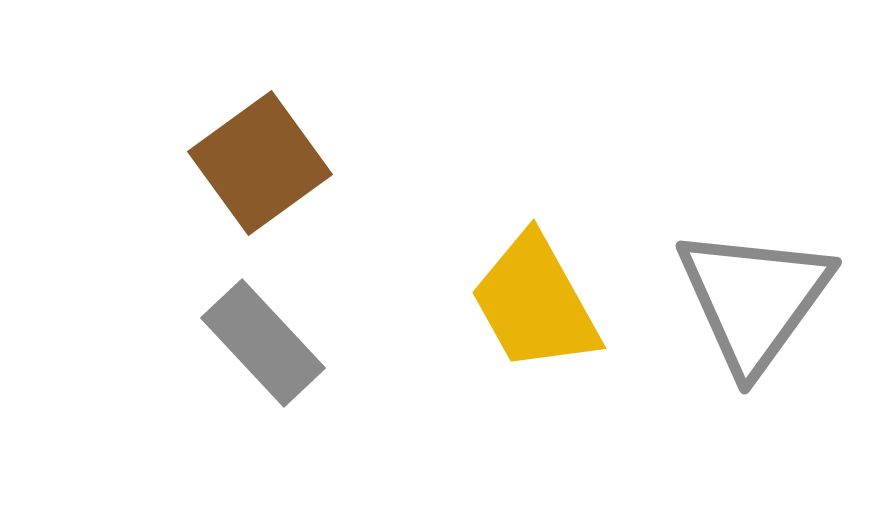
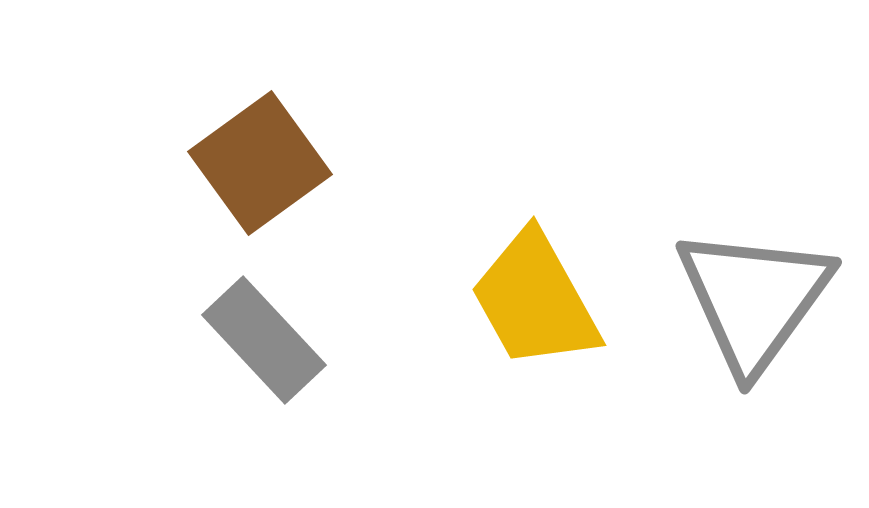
yellow trapezoid: moved 3 px up
gray rectangle: moved 1 px right, 3 px up
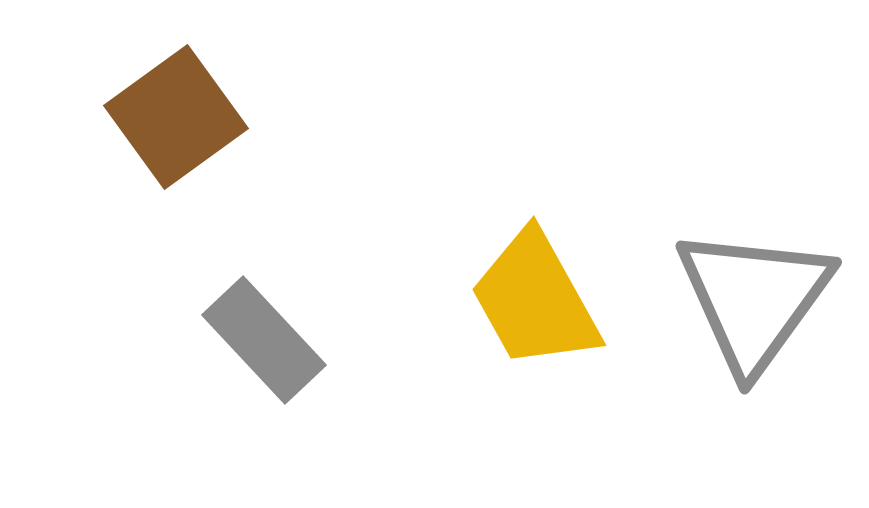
brown square: moved 84 px left, 46 px up
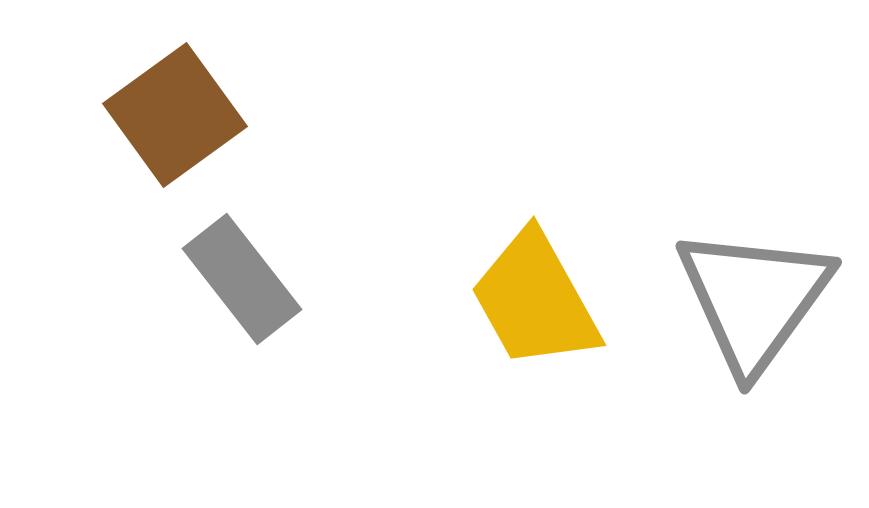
brown square: moved 1 px left, 2 px up
gray rectangle: moved 22 px left, 61 px up; rotated 5 degrees clockwise
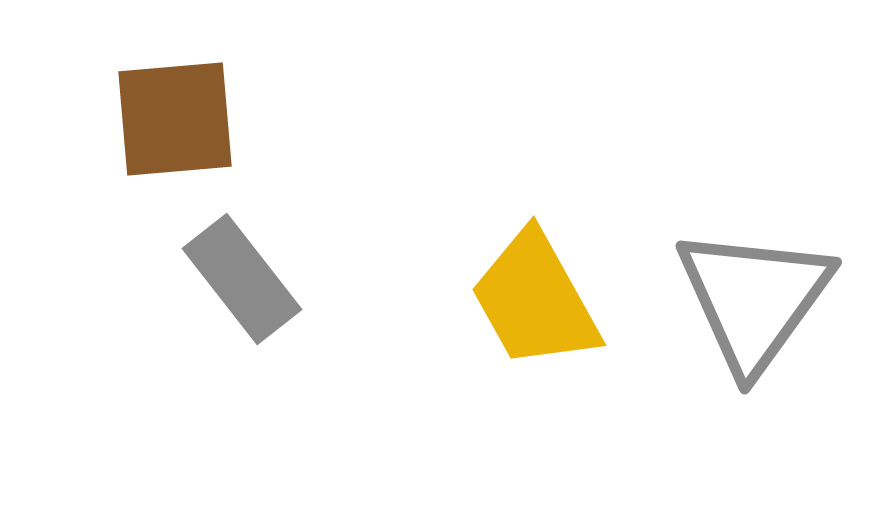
brown square: moved 4 px down; rotated 31 degrees clockwise
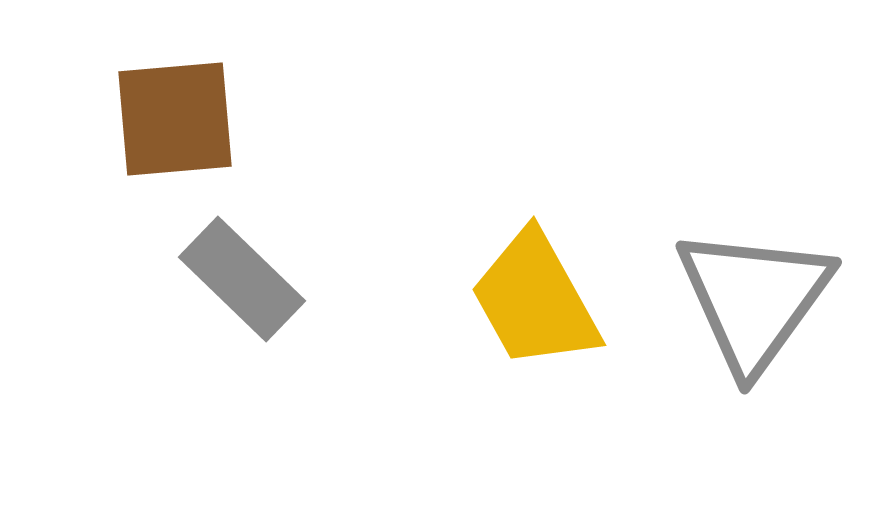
gray rectangle: rotated 8 degrees counterclockwise
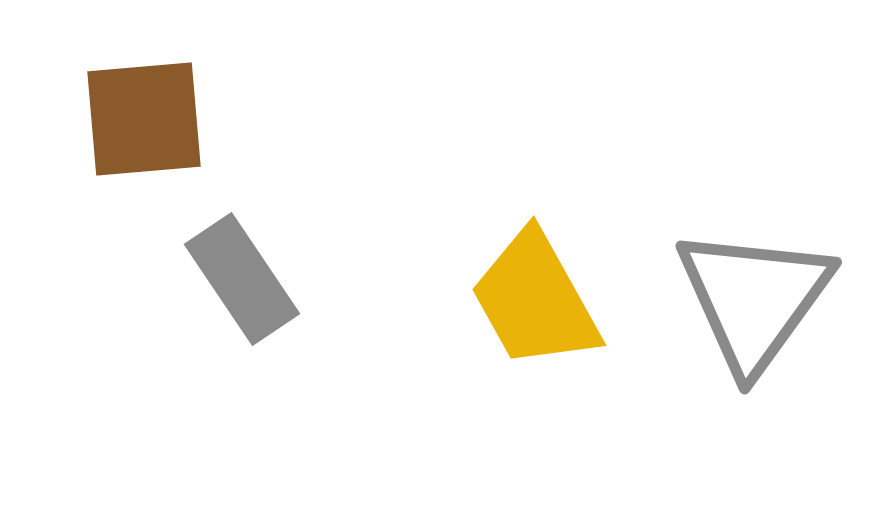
brown square: moved 31 px left
gray rectangle: rotated 12 degrees clockwise
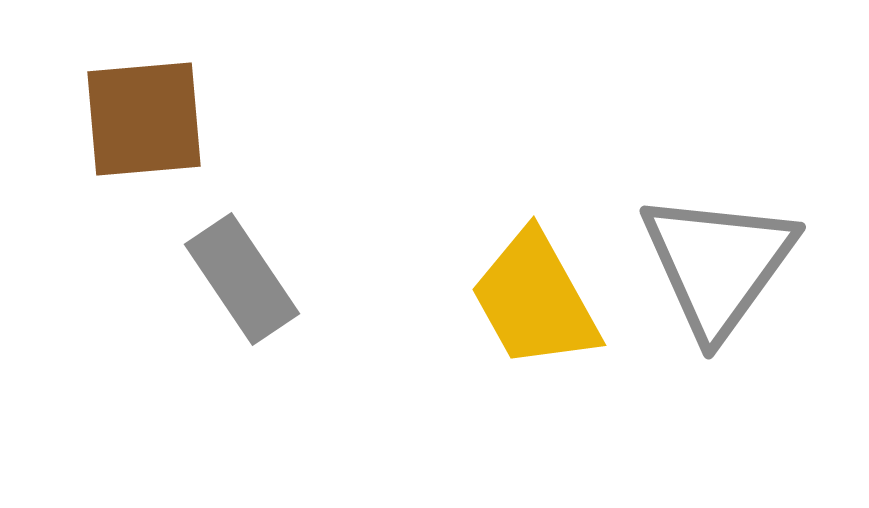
gray triangle: moved 36 px left, 35 px up
